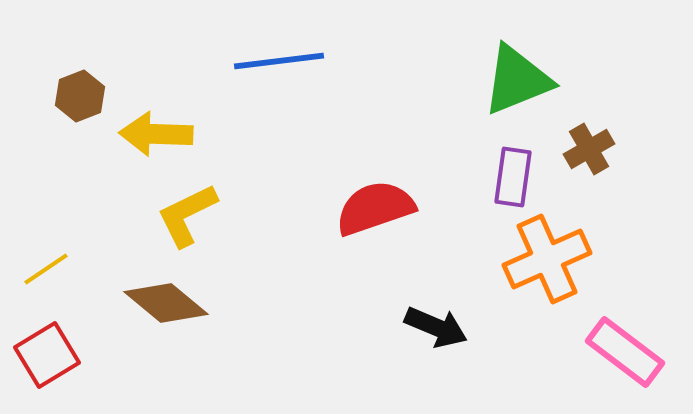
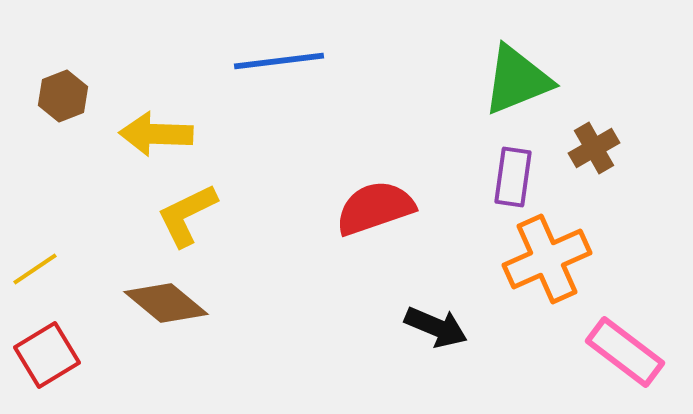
brown hexagon: moved 17 px left
brown cross: moved 5 px right, 1 px up
yellow line: moved 11 px left
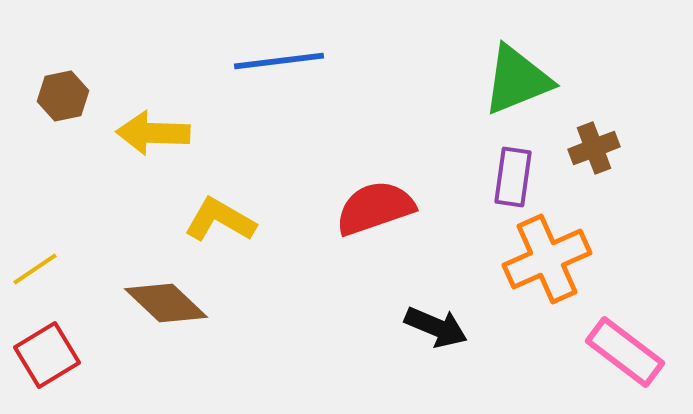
brown hexagon: rotated 9 degrees clockwise
yellow arrow: moved 3 px left, 1 px up
brown cross: rotated 9 degrees clockwise
yellow L-shape: moved 33 px right, 5 px down; rotated 56 degrees clockwise
brown diamond: rotated 4 degrees clockwise
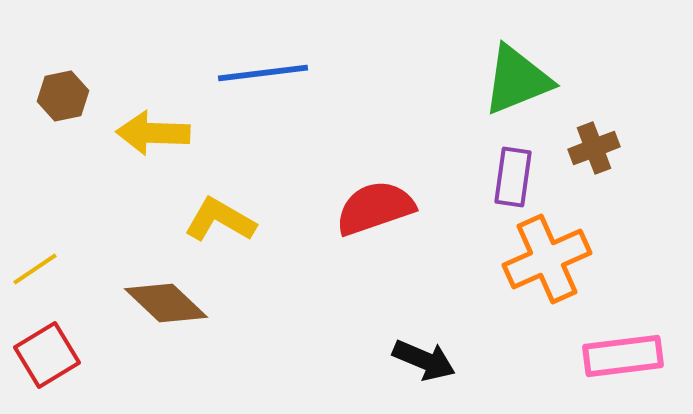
blue line: moved 16 px left, 12 px down
black arrow: moved 12 px left, 33 px down
pink rectangle: moved 2 px left, 4 px down; rotated 44 degrees counterclockwise
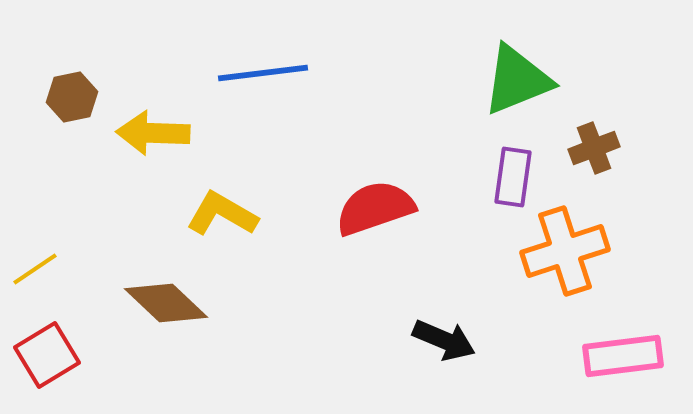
brown hexagon: moved 9 px right, 1 px down
yellow L-shape: moved 2 px right, 6 px up
orange cross: moved 18 px right, 8 px up; rotated 6 degrees clockwise
black arrow: moved 20 px right, 20 px up
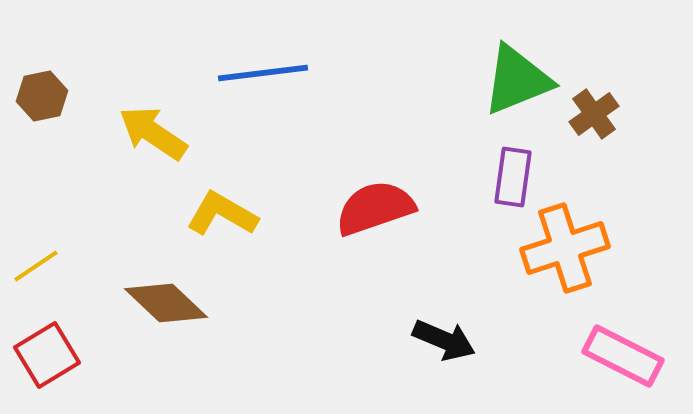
brown hexagon: moved 30 px left, 1 px up
yellow arrow: rotated 32 degrees clockwise
brown cross: moved 34 px up; rotated 15 degrees counterclockwise
orange cross: moved 3 px up
yellow line: moved 1 px right, 3 px up
pink rectangle: rotated 34 degrees clockwise
